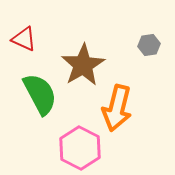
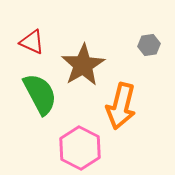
red triangle: moved 8 px right, 3 px down
orange arrow: moved 4 px right, 2 px up
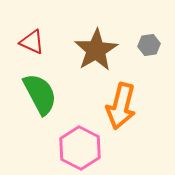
brown star: moved 13 px right, 15 px up
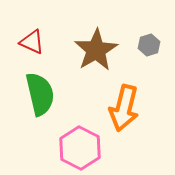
gray hexagon: rotated 10 degrees counterclockwise
green semicircle: rotated 15 degrees clockwise
orange arrow: moved 3 px right, 2 px down
